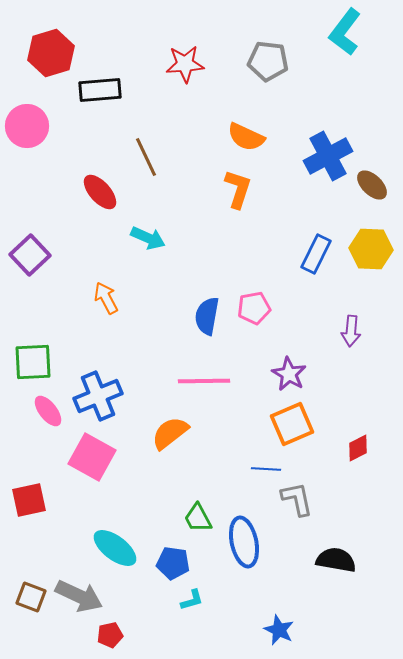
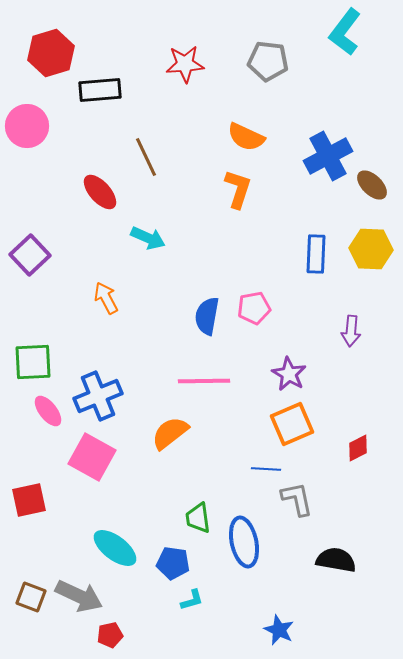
blue rectangle at (316, 254): rotated 24 degrees counterclockwise
green trapezoid at (198, 518): rotated 20 degrees clockwise
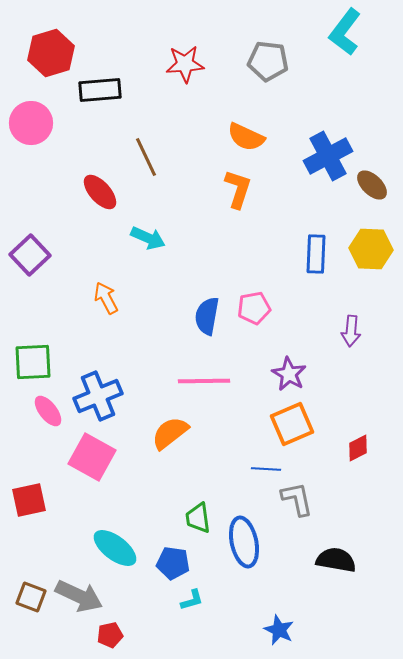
pink circle at (27, 126): moved 4 px right, 3 px up
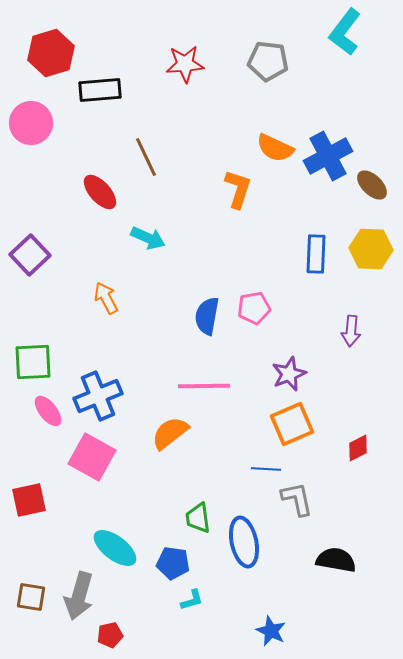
orange semicircle at (246, 137): moved 29 px right, 11 px down
purple star at (289, 374): rotated 20 degrees clockwise
pink line at (204, 381): moved 5 px down
gray arrow at (79, 596): rotated 81 degrees clockwise
brown square at (31, 597): rotated 12 degrees counterclockwise
blue star at (279, 630): moved 8 px left, 1 px down
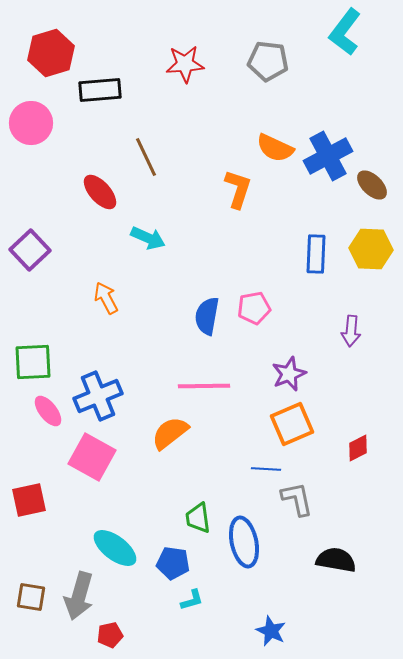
purple square at (30, 255): moved 5 px up
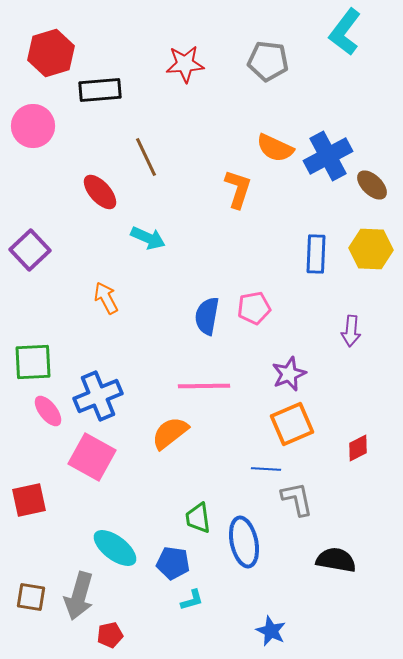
pink circle at (31, 123): moved 2 px right, 3 px down
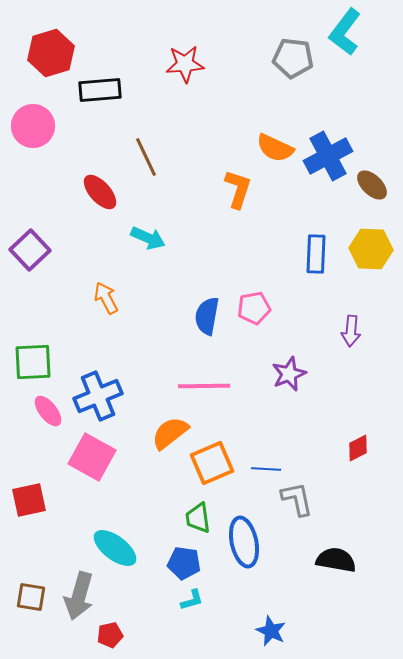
gray pentagon at (268, 61): moved 25 px right, 3 px up
orange square at (292, 424): moved 80 px left, 39 px down
blue pentagon at (173, 563): moved 11 px right
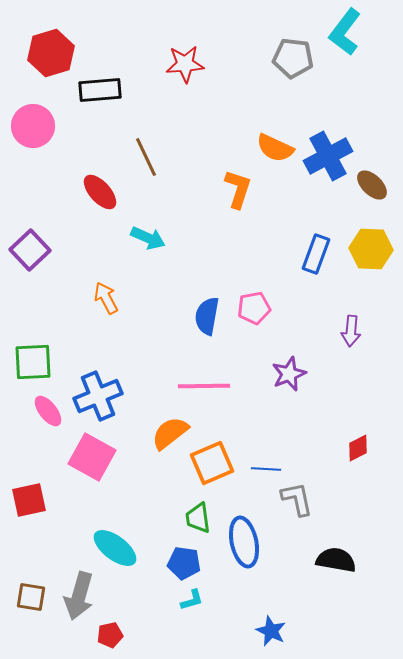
blue rectangle at (316, 254): rotated 18 degrees clockwise
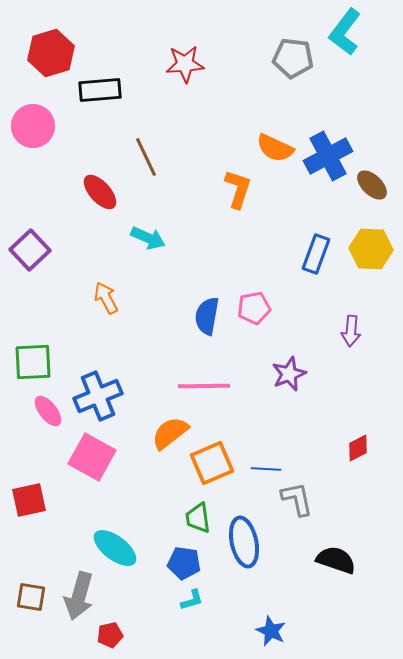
black semicircle at (336, 560): rotated 9 degrees clockwise
